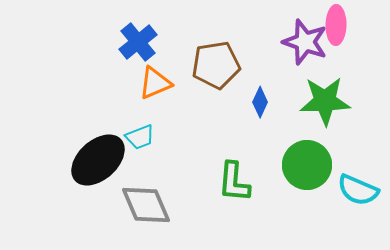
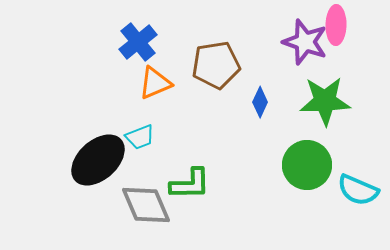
green L-shape: moved 44 px left, 2 px down; rotated 96 degrees counterclockwise
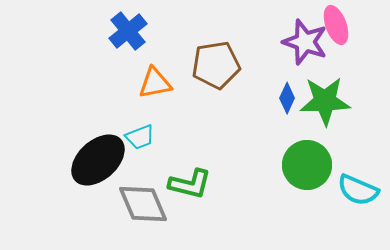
pink ellipse: rotated 21 degrees counterclockwise
blue cross: moved 10 px left, 11 px up
orange triangle: rotated 12 degrees clockwise
blue diamond: moved 27 px right, 4 px up
green L-shape: rotated 15 degrees clockwise
gray diamond: moved 3 px left, 1 px up
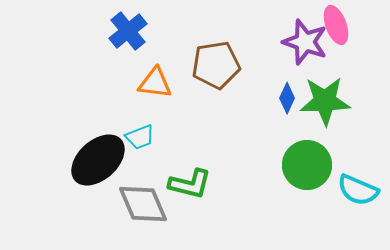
orange triangle: rotated 18 degrees clockwise
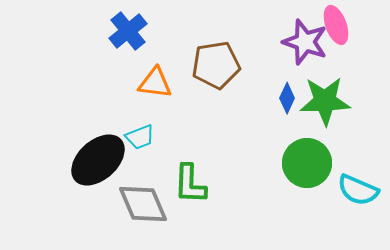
green circle: moved 2 px up
green L-shape: rotated 78 degrees clockwise
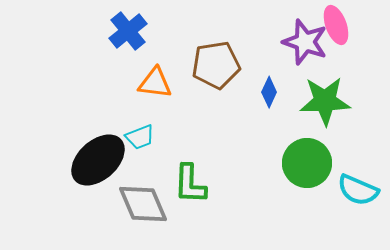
blue diamond: moved 18 px left, 6 px up
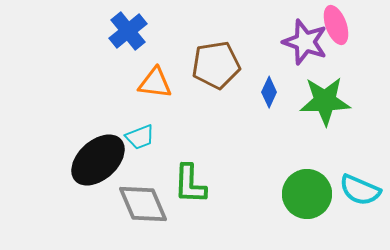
green circle: moved 31 px down
cyan semicircle: moved 2 px right
